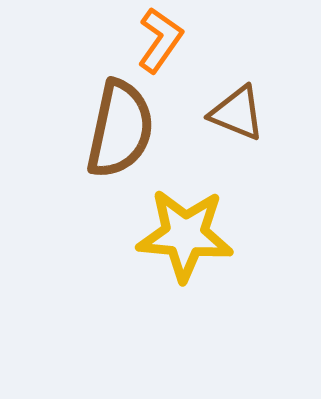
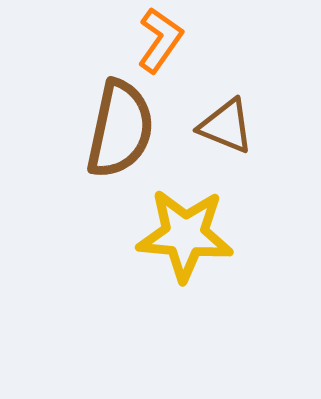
brown triangle: moved 11 px left, 13 px down
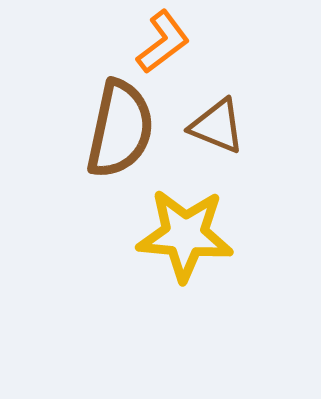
orange L-shape: moved 3 px right, 2 px down; rotated 18 degrees clockwise
brown triangle: moved 9 px left
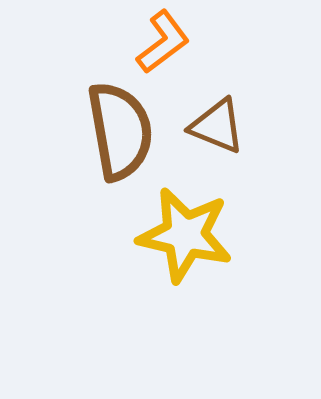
brown semicircle: moved 2 px down; rotated 22 degrees counterclockwise
yellow star: rotated 8 degrees clockwise
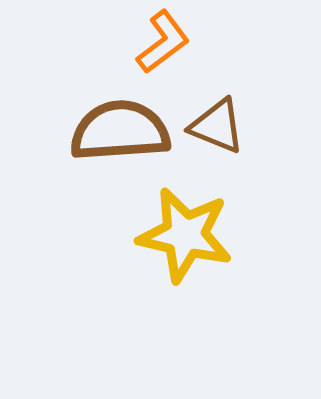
brown semicircle: rotated 84 degrees counterclockwise
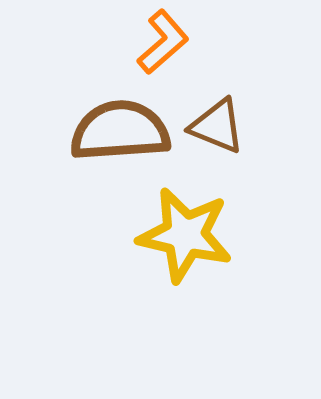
orange L-shape: rotated 4 degrees counterclockwise
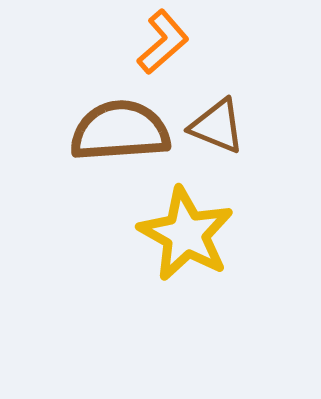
yellow star: moved 1 px right, 1 px up; rotated 16 degrees clockwise
